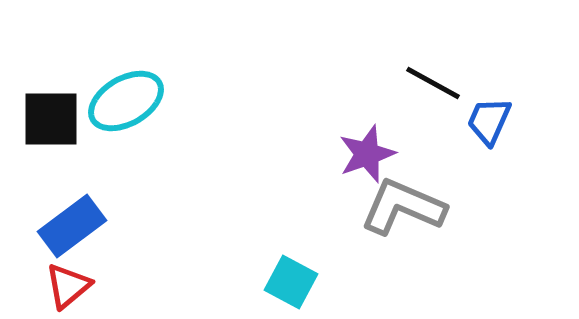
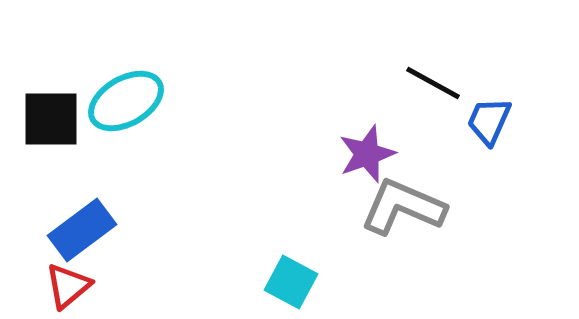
blue rectangle: moved 10 px right, 4 px down
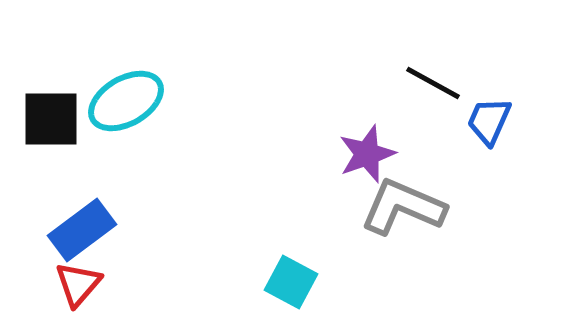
red triangle: moved 10 px right, 2 px up; rotated 9 degrees counterclockwise
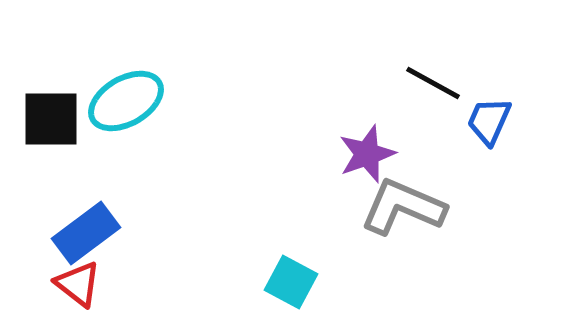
blue rectangle: moved 4 px right, 3 px down
red triangle: rotated 33 degrees counterclockwise
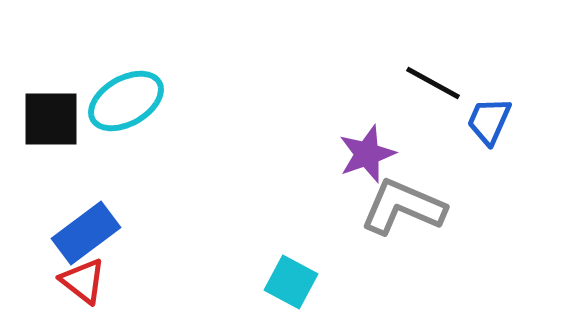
red triangle: moved 5 px right, 3 px up
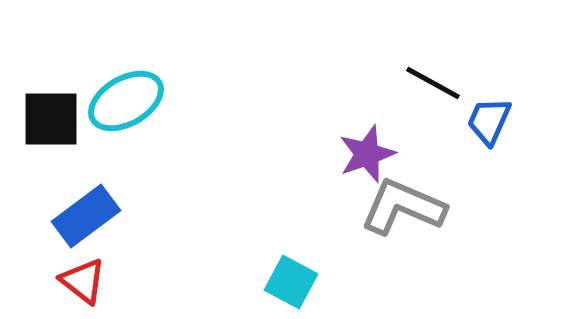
blue rectangle: moved 17 px up
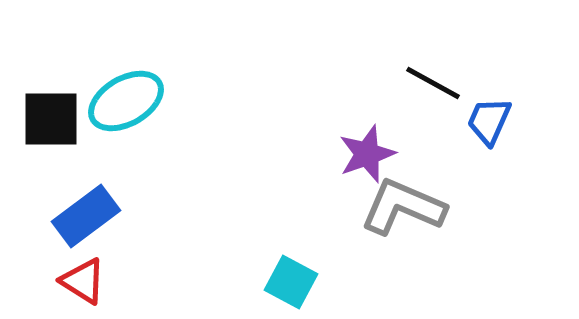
red triangle: rotated 6 degrees counterclockwise
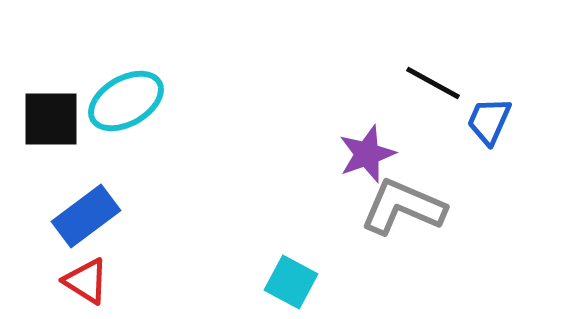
red triangle: moved 3 px right
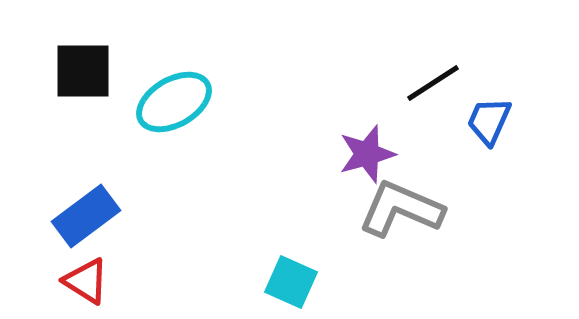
black line: rotated 62 degrees counterclockwise
cyan ellipse: moved 48 px right, 1 px down
black square: moved 32 px right, 48 px up
purple star: rotated 4 degrees clockwise
gray L-shape: moved 2 px left, 2 px down
cyan square: rotated 4 degrees counterclockwise
